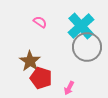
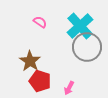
cyan cross: moved 1 px left
red pentagon: moved 1 px left, 3 px down
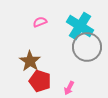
pink semicircle: rotated 56 degrees counterclockwise
cyan cross: rotated 16 degrees counterclockwise
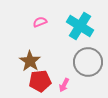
gray circle: moved 1 px right, 15 px down
red pentagon: rotated 25 degrees counterclockwise
pink arrow: moved 5 px left, 3 px up
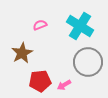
pink semicircle: moved 3 px down
brown star: moved 8 px left, 8 px up; rotated 10 degrees clockwise
pink arrow: rotated 32 degrees clockwise
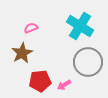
pink semicircle: moved 9 px left, 3 px down
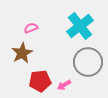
cyan cross: rotated 20 degrees clockwise
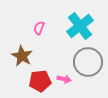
pink semicircle: moved 8 px right; rotated 48 degrees counterclockwise
brown star: moved 3 px down; rotated 15 degrees counterclockwise
pink arrow: moved 6 px up; rotated 136 degrees counterclockwise
